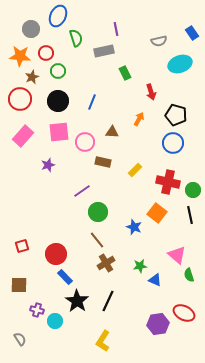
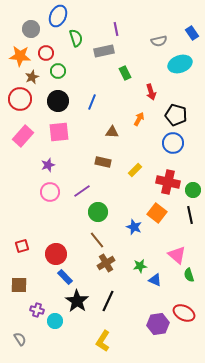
pink circle at (85, 142): moved 35 px left, 50 px down
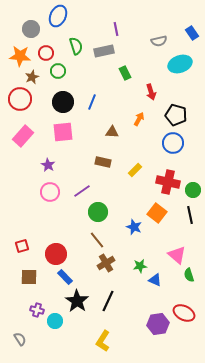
green semicircle at (76, 38): moved 8 px down
black circle at (58, 101): moved 5 px right, 1 px down
pink square at (59, 132): moved 4 px right
purple star at (48, 165): rotated 24 degrees counterclockwise
brown square at (19, 285): moved 10 px right, 8 px up
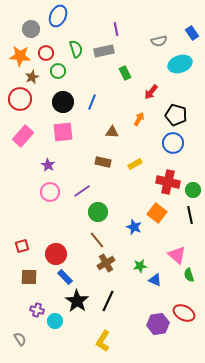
green semicircle at (76, 46): moved 3 px down
red arrow at (151, 92): rotated 56 degrees clockwise
yellow rectangle at (135, 170): moved 6 px up; rotated 16 degrees clockwise
